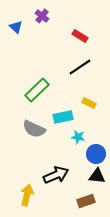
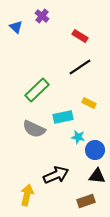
blue circle: moved 1 px left, 4 px up
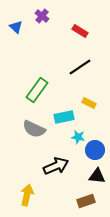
red rectangle: moved 5 px up
green rectangle: rotated 10 degrees counterclockwise
cyan rectangle: moved 1 px right
black arrow: moved 9 px up
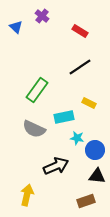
cyan star: moved 1 px left, 1 px down
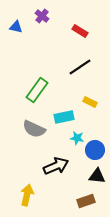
blue triangle: rotated 32 degrees counterclockwise
yellow rectangle: moved 1 px right, 1 px up
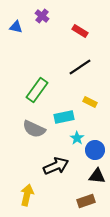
cyan star: rotated 24 degrees clockwise
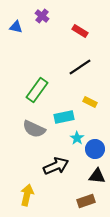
blue circle: moved 1 px up
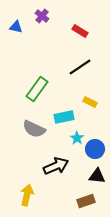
green rectangle: moved 1 px up
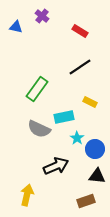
gray semicircle: moved 5 px right
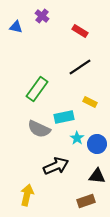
blue circle: moved 2 px right, 5 px up
